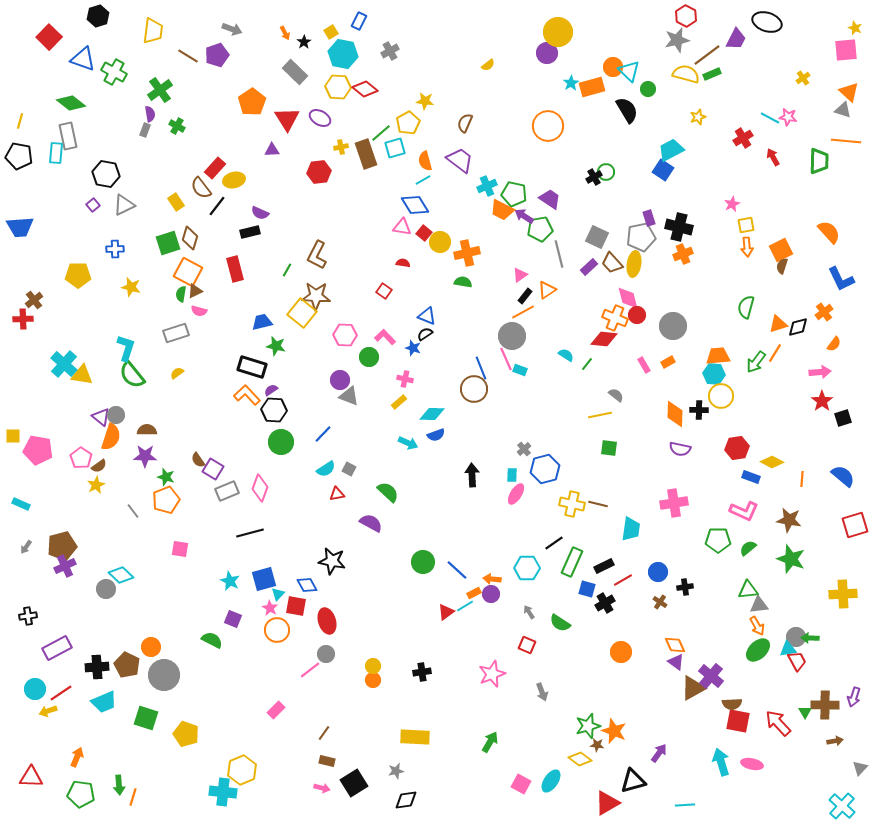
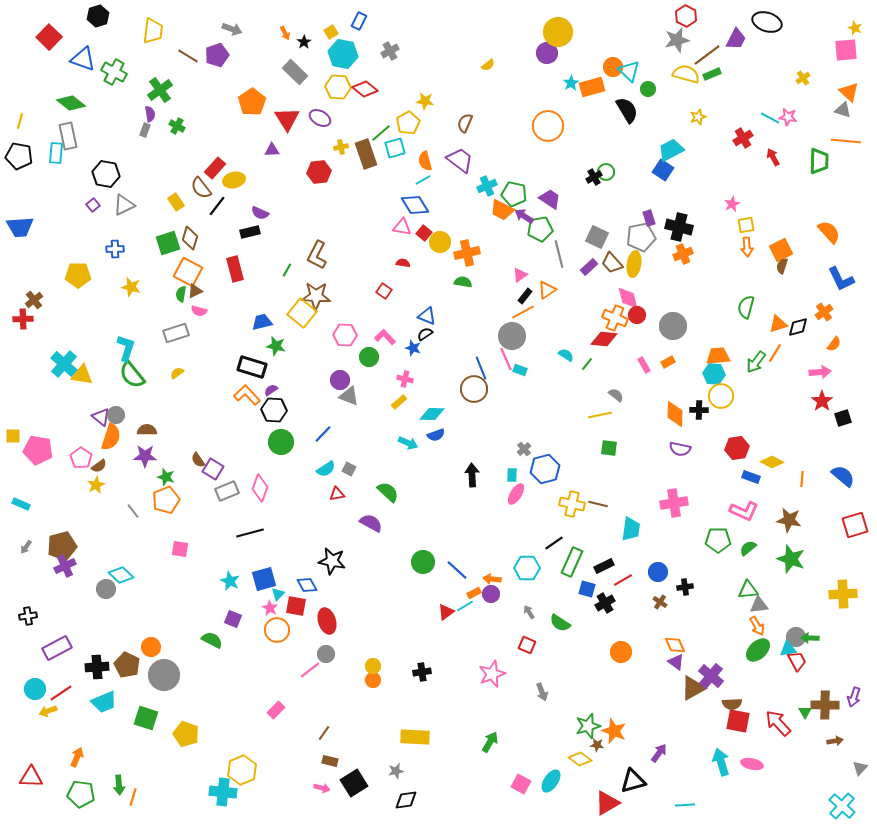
brown rectangle at (327, 761): moved 3 px right
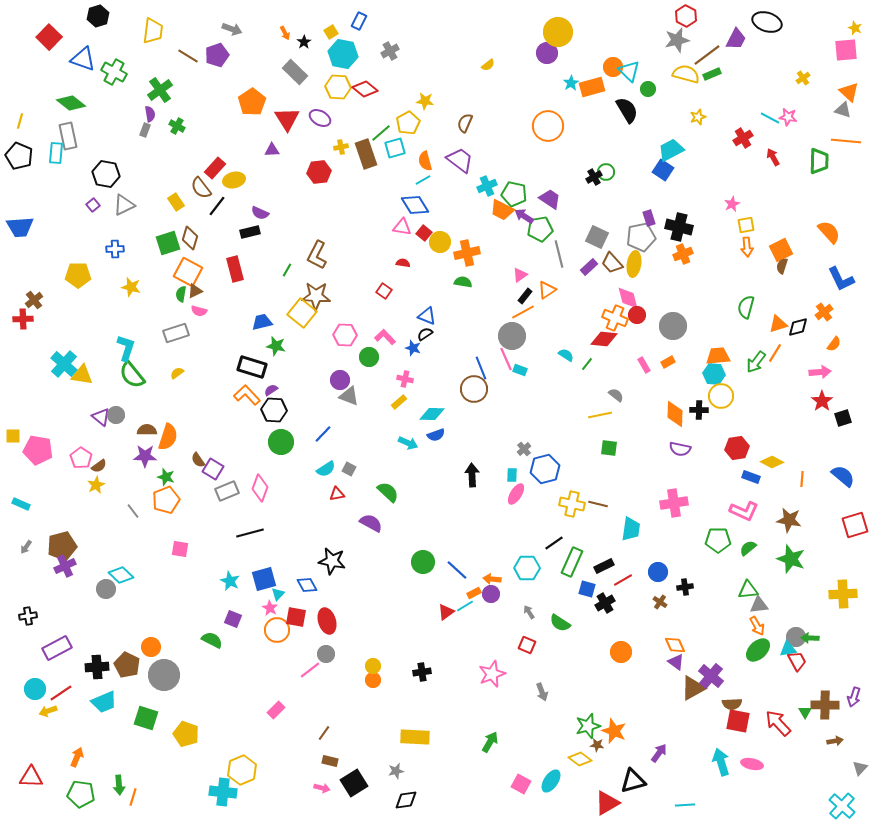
black pentagon at (19, 156): rotated 12 degrees clockwise
orange semicircle at (111, 437): moved 57 px right
red square at (296, 606): moved 11 px down
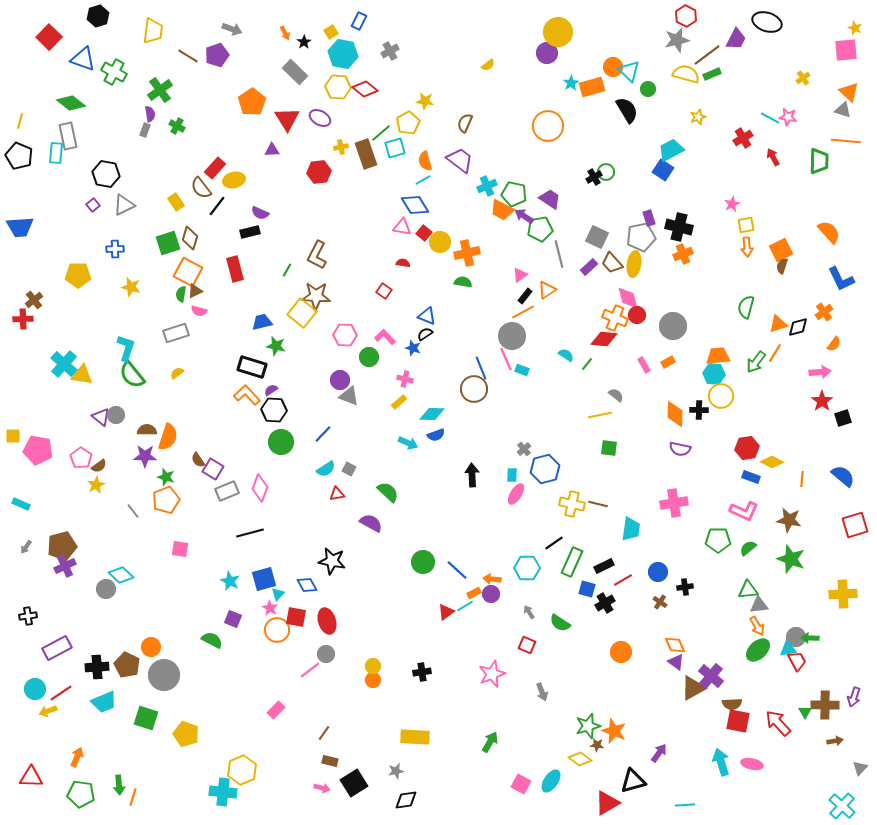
cyan rectangle at (520, 370): moved 2 px right
red hexagon at (737, 448): moved 10 px right
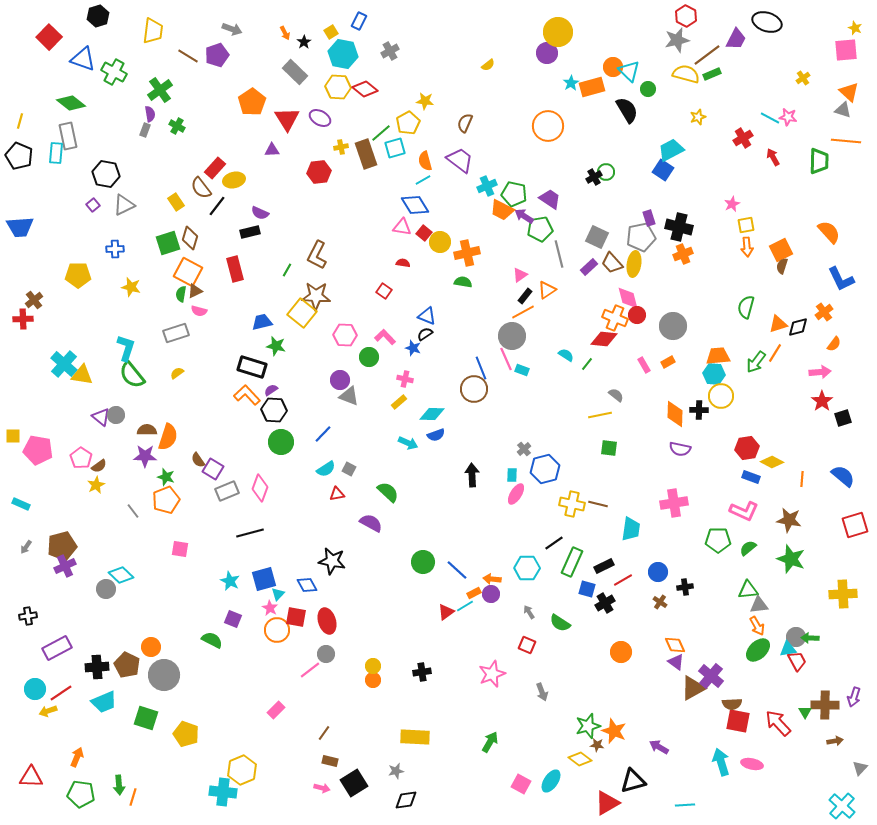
purple arrow at (659, 753): moved 6 px up; rotated 96 degrees counterclockwise
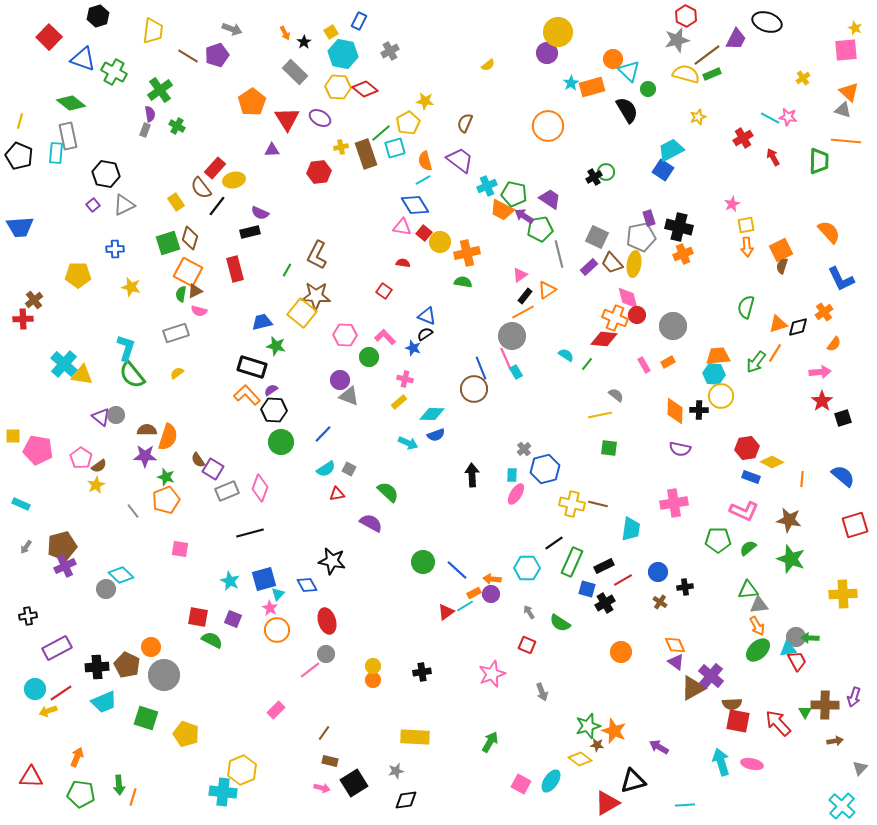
orange circle at (613, 67): moved 8 px up
cyan rectangle at (522, 370): moved 6 px left, 2 px down; rotated 40 degrees clockwise
orange diamond at (675, 414): moved 3 px up
red square at (296, 617): moved 98 px left
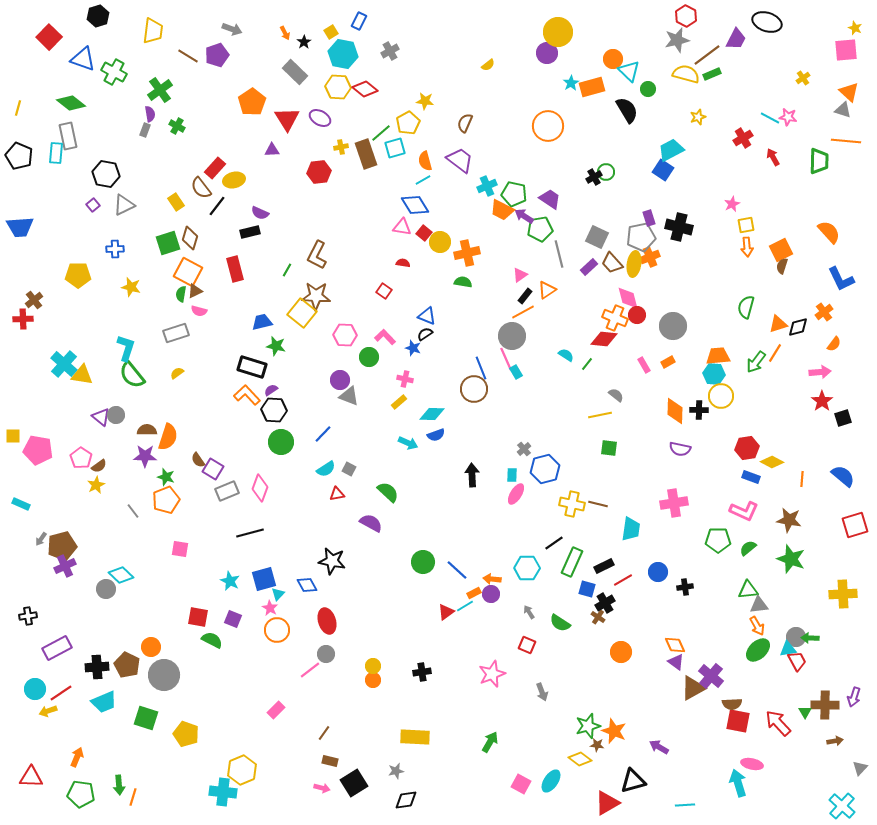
yellow line at (20, 121): moved 2 px left, 13 px up
orange cross at (683, 254): moved 33 px left, 3 px down
gray arrow at (26, 547): moved 15 px right, 8 px up
brown cross at (660, 602): moved 62 px left, 15 px down
cyan arrow at (721, 762): moved 17 px right, 21 px down
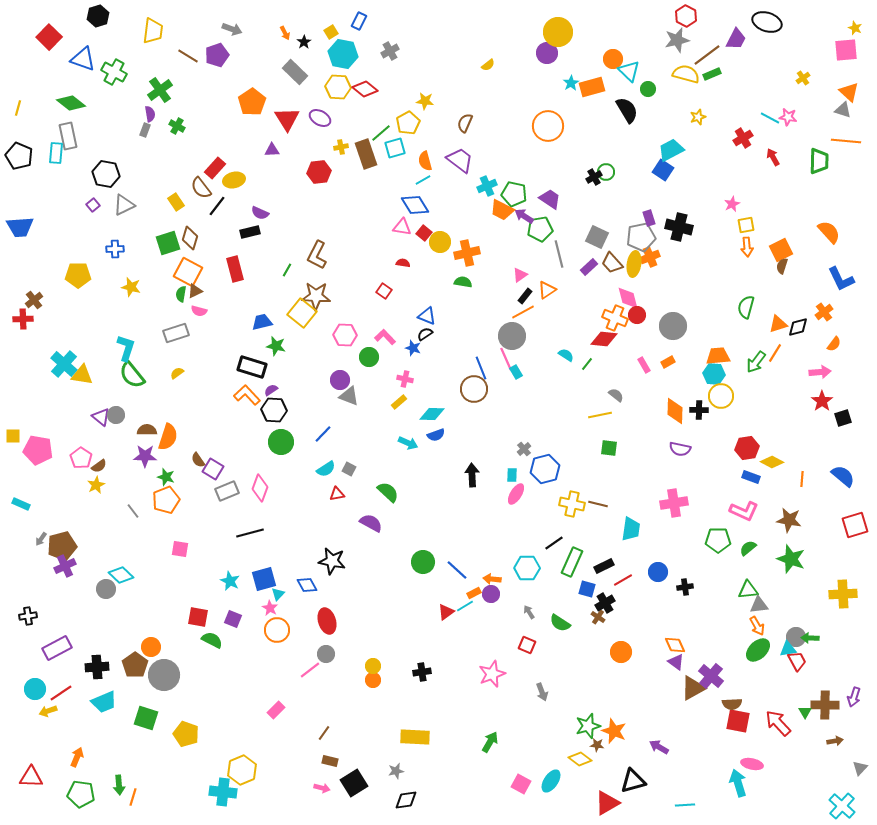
brown pentagon at (127, 665): moved 8 px right; rotated 10 degrees clockwise
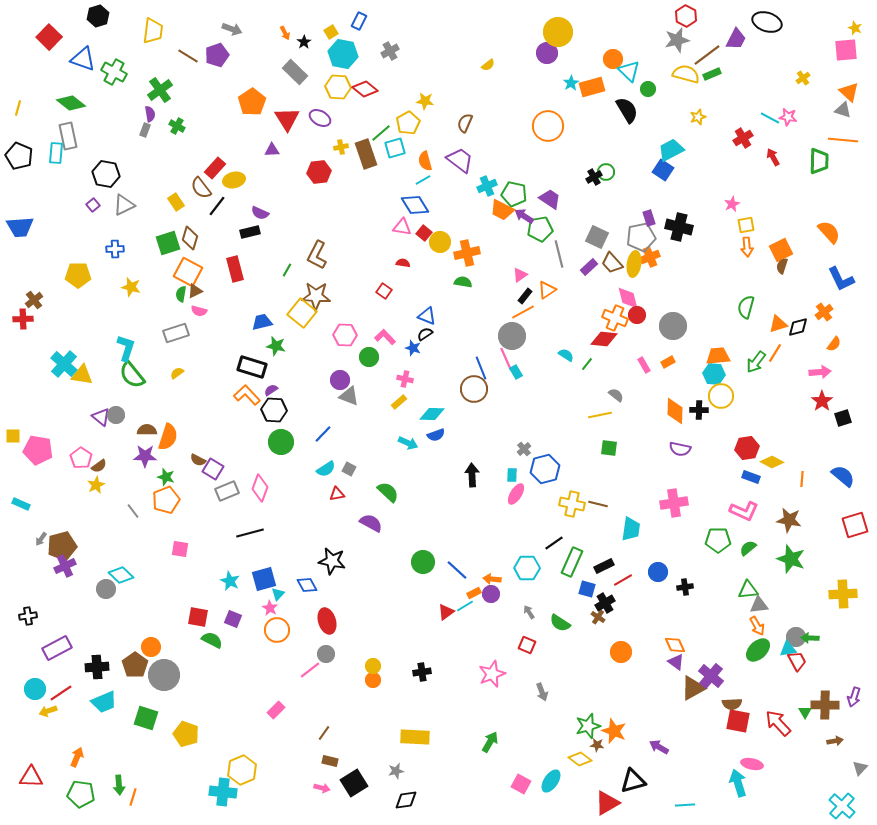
orange line at (846, 141): moved 3 px left, 1 px up
brown semicircle at (198, 460): rotated 28 degrees counterclockwise
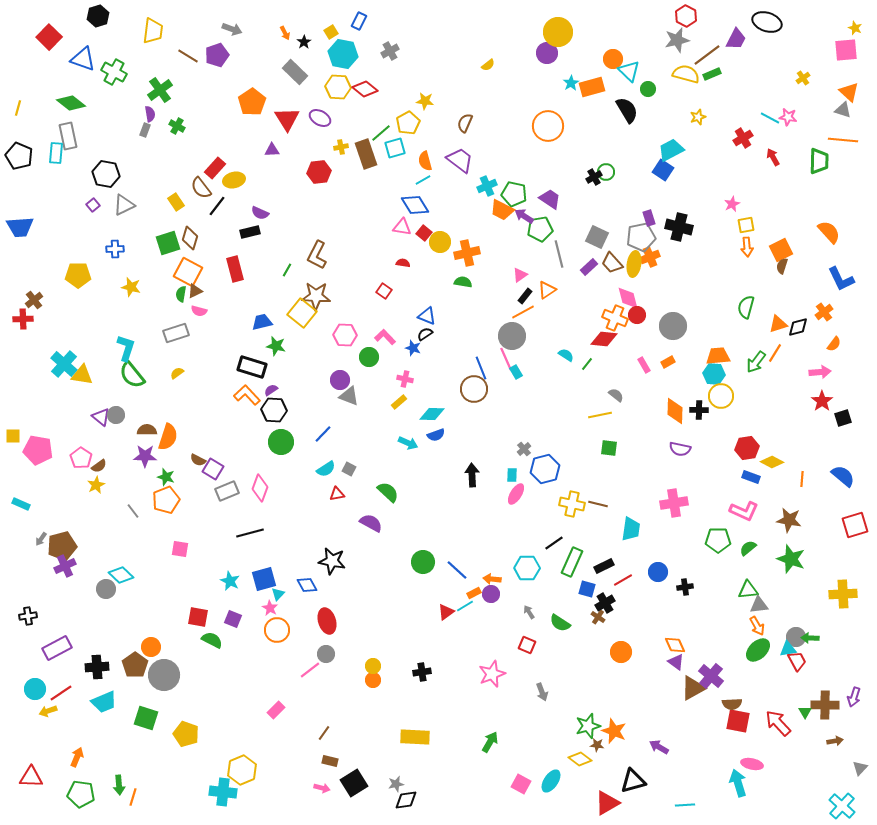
gray star at (396, 771): moved 13 px down
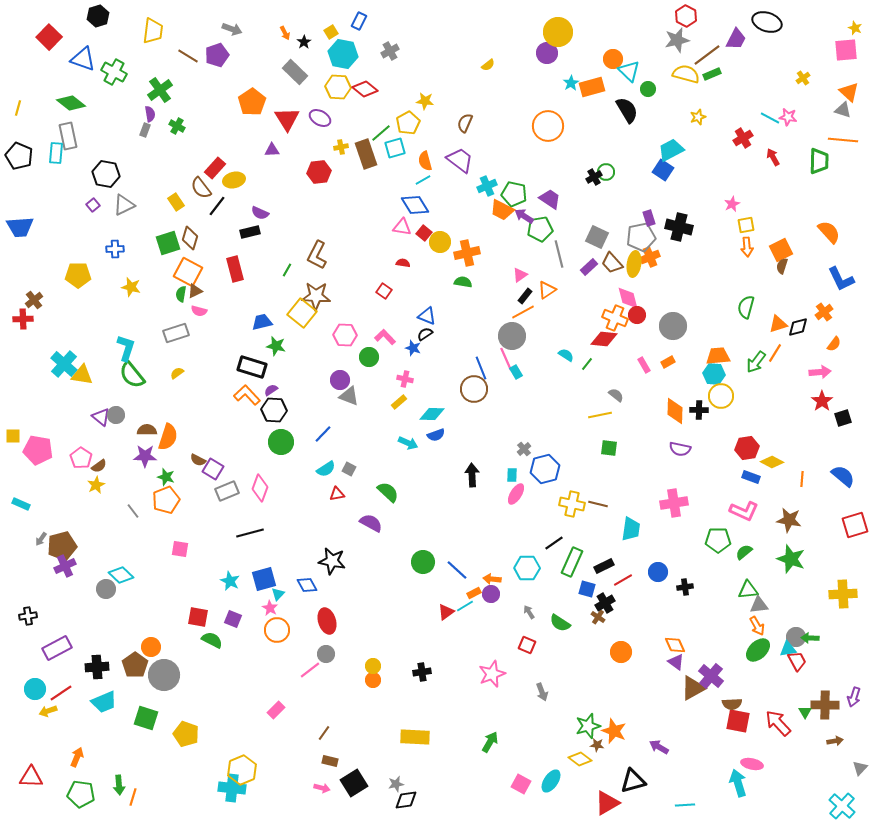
green semicircle at (748, 548): moved 4 px left, 4 px down
cyan cross at (223, 792): moved 9 px right, 4 px up
